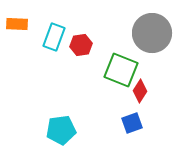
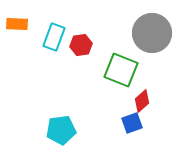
red diamond: moved 2 px right, 10 px down; rotated 15 degrees clockwise
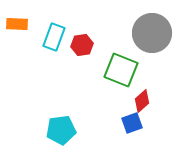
red hexagon: moved 1 px right
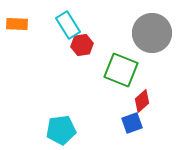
cyan rectangle: moved 14 px right, 12 px up; rotated 52 degrees counterclockwise
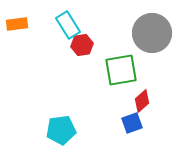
orange rectangle: rotated 10 degrees counterclockwise
green square: rotated 32 degrees counterclockwise
